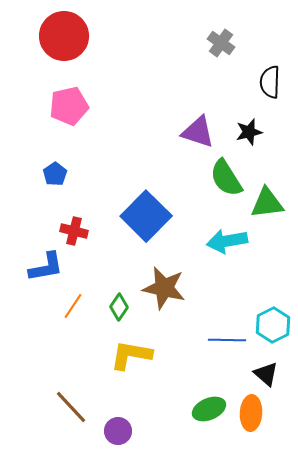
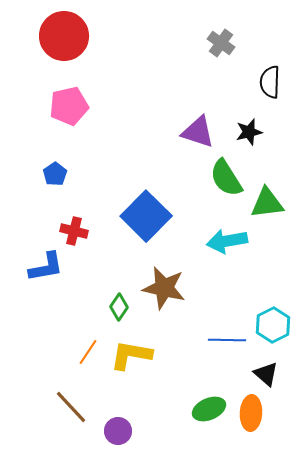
orange line: moved 15 px right, 46 px down
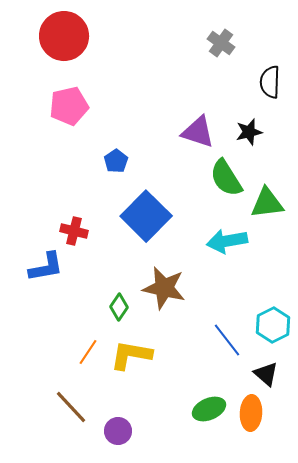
blue pentagon: moved 61 px right, 13 px up
blue line: rotated 51 degrees clockwise
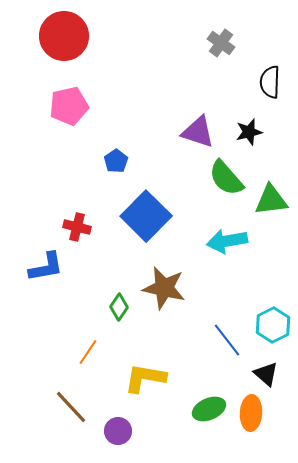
green semicircle: rotated 9 degrees counterclockwise
green triangle: moved 4 px right, 3 px up
red cross: moved 3 px right, 4 px up
yellow L-shape: moved 14 px right, 23 px down
